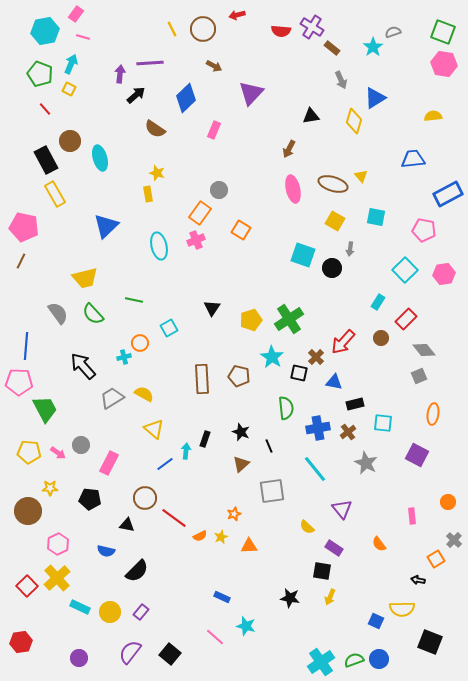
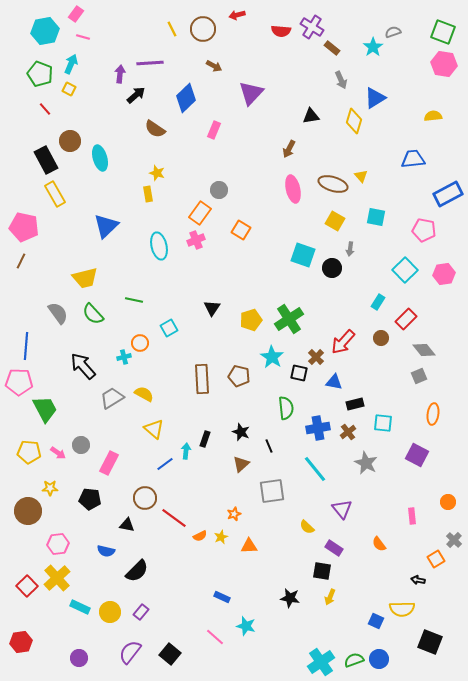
pink hexagon at (58, 544): rotated 20 degrees clockwise
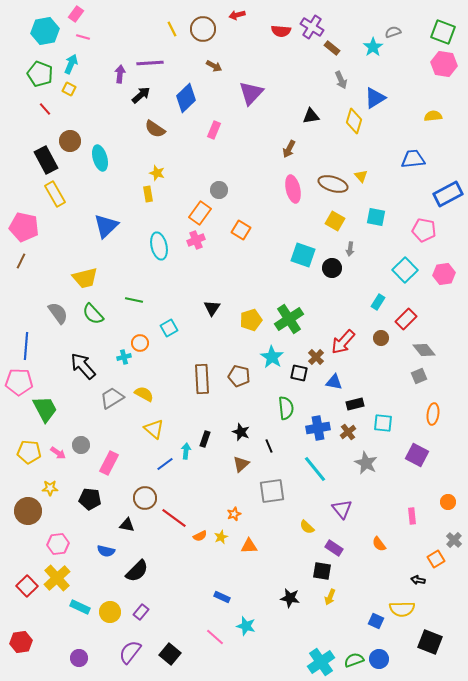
black arrow at (136, 95): moved 5 px right
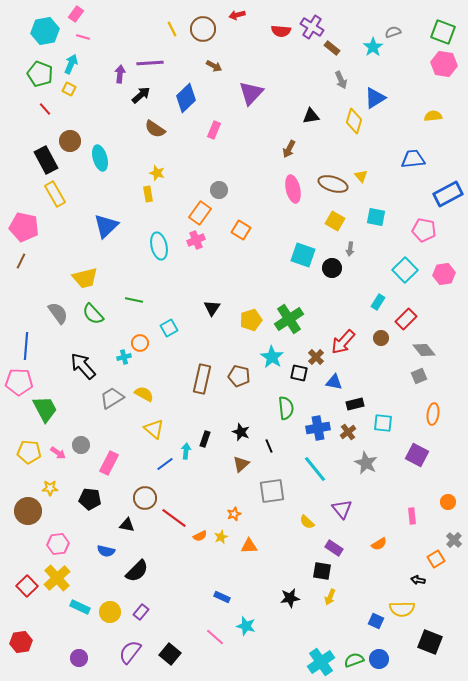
brown rectangle at (202, 379): rotated 16 degrees clockwise
yellow semicircle at (307, 527): moved 5 px up
orange semicircle at (379, 544): rotated 84 degrees counterclockwise
black star at (290, 598): rotated 18 degrees counterclockwise
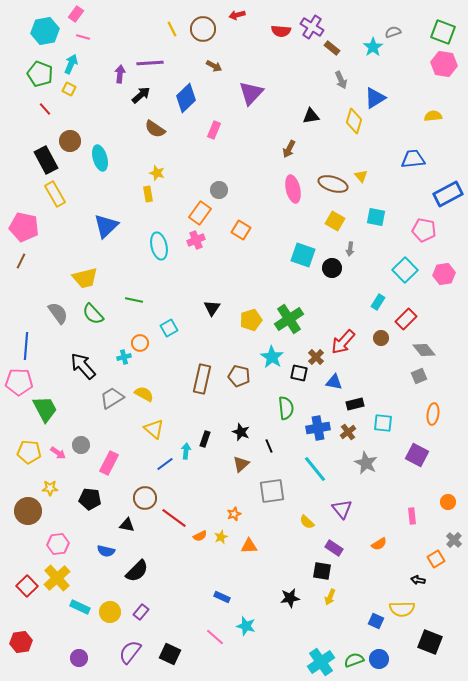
black square at (170, 654): rotated 15 degrees counterclockwise
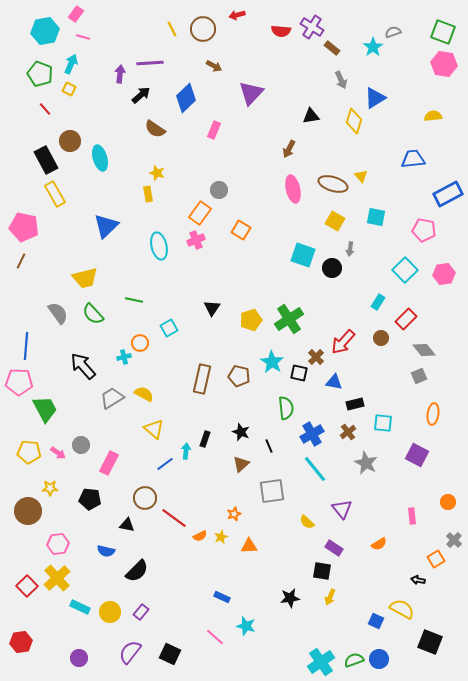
cyan star at (272, 357): moved 5 px down
blue cross at (318, 428): moved 6 px left, 6 px down; rotated 20 degrees counterclockwise
yellow semicircle at (402, 609): rotated 150 degrees counterclockwise
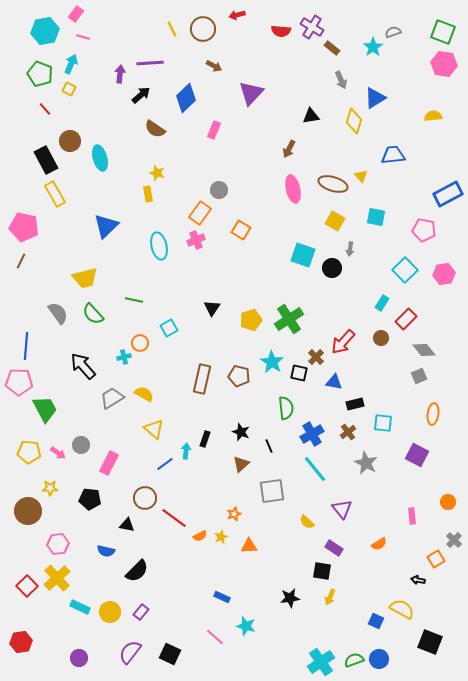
blue trapezoid at (413, 159): moved 20 px left, 4 px up
cyan rectangle at (378, 302): moved 4 px right, 1 px down
